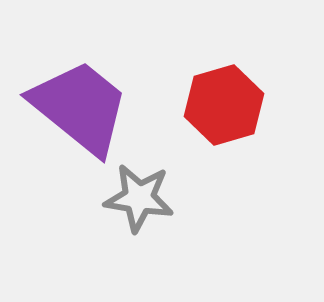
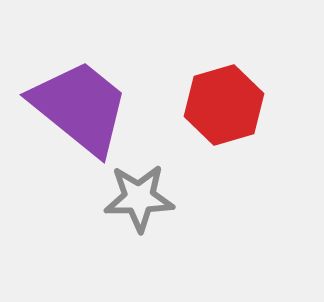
gray star: rotated 10 degrees counterclockwise
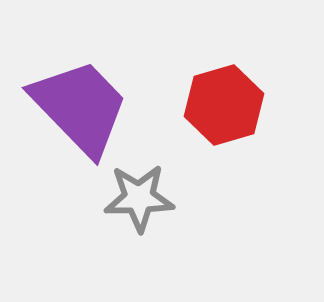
purple trapezoid: rotated 7 degrees clockwise
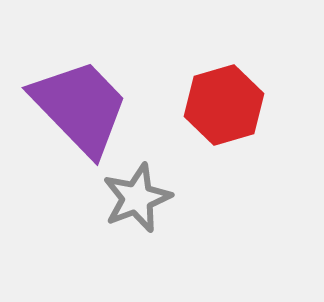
gray star: moved 2 px left; rotated 20 degrees counterclockwise
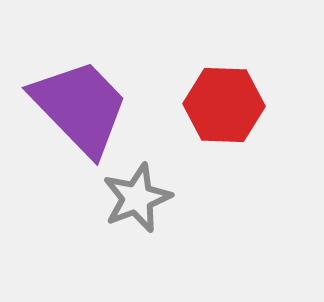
red hexagon: rotated 18 degrees clockwise
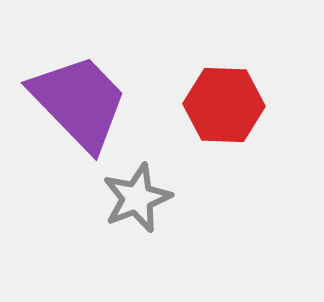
purple trapezoid: moved 1 px left, 5 px up
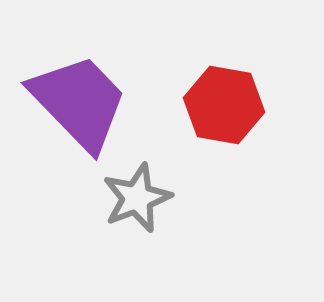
red hexagon: rotated 8 degrees clockwise
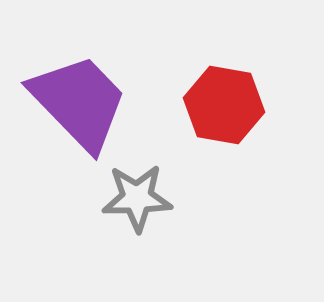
gray star: rotated 20 degrees clockwise
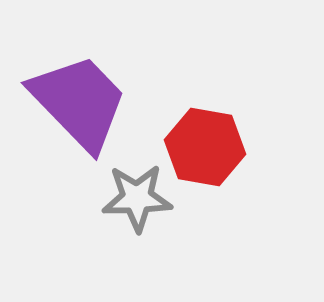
red hexagon: moved 19 px left, 42 px down
